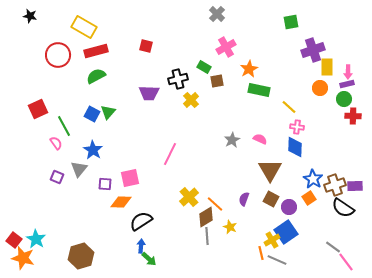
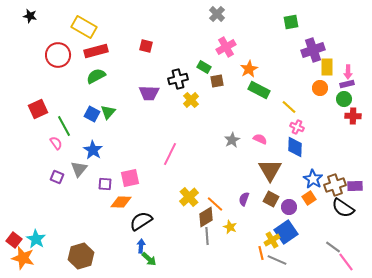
green rectangle at (259, 90): rotated 15 degrees clockwise
pink cross at (297, 127): rotated 16 degrees clockwise
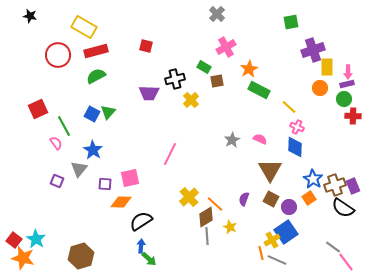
black cross at (178, 79): moved 3 px left
purple square at (57, 177): moved 4 px down
purple rectangle at (355, 186): moved 2 px left; rotated 70 degrees clockwise
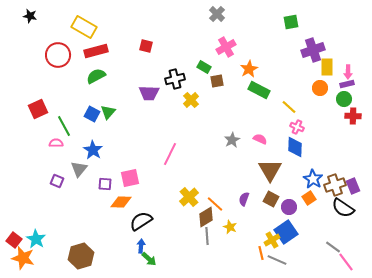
pink semicircle at (56, 143): rotated 56 degrees counterclockwise
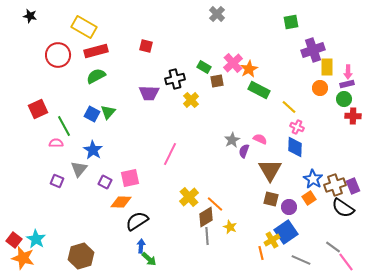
pink cross at (226, 47): moved 7 px right, 16 px down; rotated 12 degrees counterclockwise
purple square at (105, 184): moved 2 px up; rotated 24 degrees clockwise
purple semicircle at (244, 199): moved 48 px up
brown square at (271, 199): rotated 14 degrees counterclockwise
black semicircle at (141, 221): moved 4 px left
gray line at (277, 260): moved 24 px right
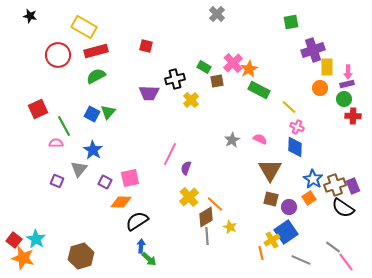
purple semicircle at (244, 151): moved 58 px left, 17 px down
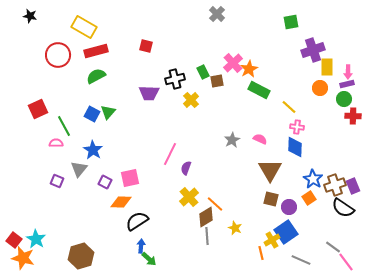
green rectangle at (204, 67): moved 1 px left, 5 px down; rotated 32 degrees clockwise
pink cross at (297, 127): rotated 16 degrees counterclockwise
yellow star at (230, 227): moved 5 px right, 1 px down
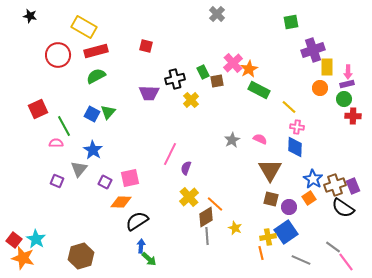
yellow cross at (272, 240): moved 4 px left, 3 px up; rotated 21 degrees clockwise
